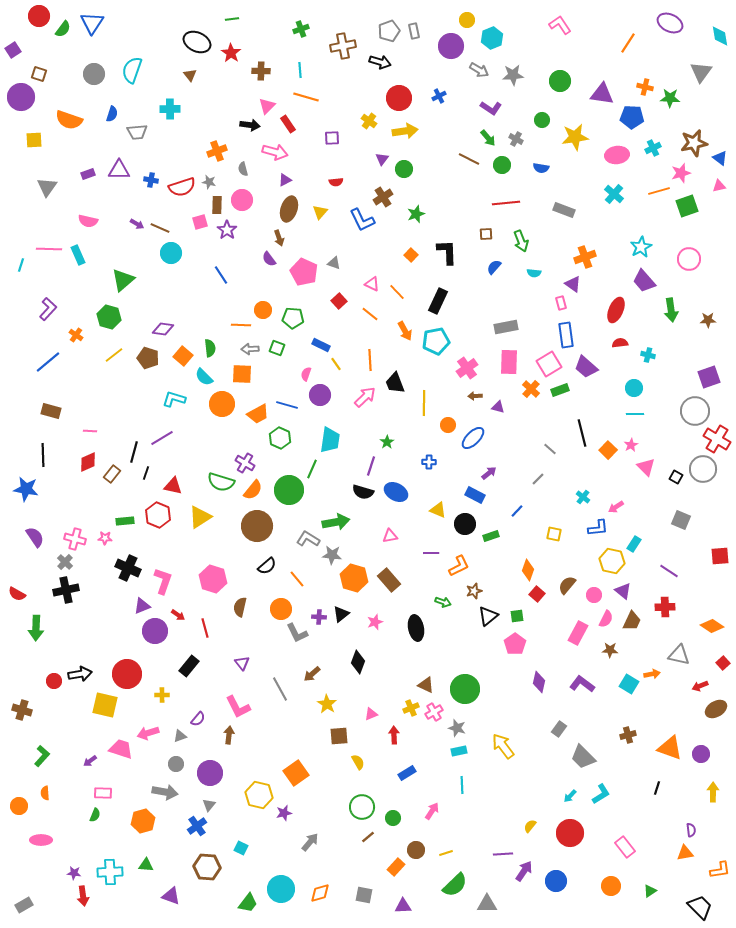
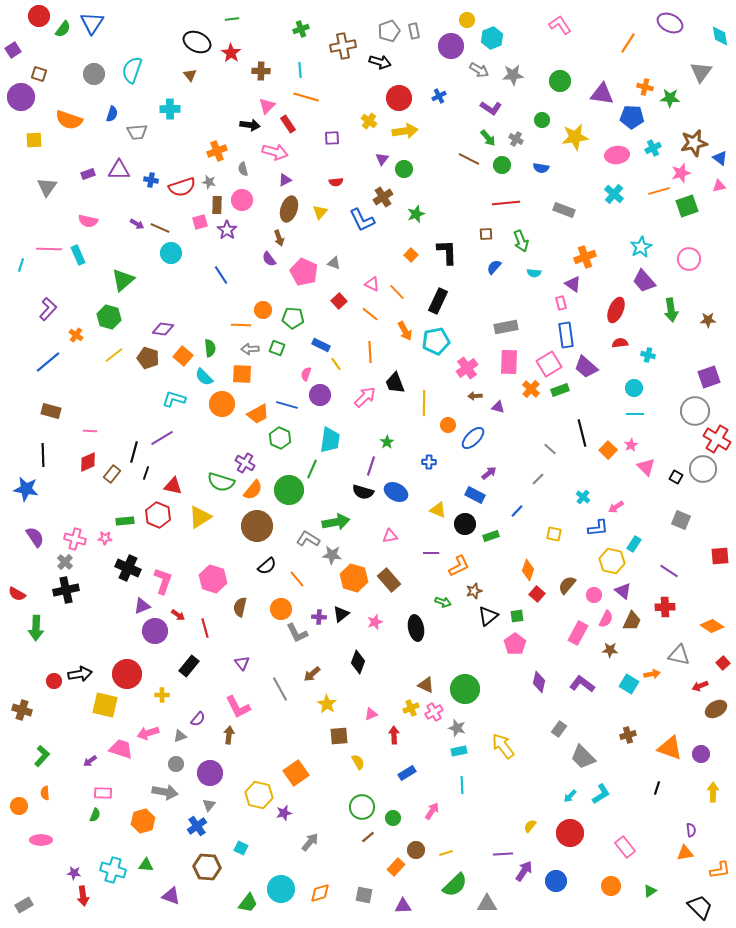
orange line at (370, 360): moved 8 px up
cyan cross at (110, 872): moved 3 px right, 2 px up; rotated 20 degrees clockwise
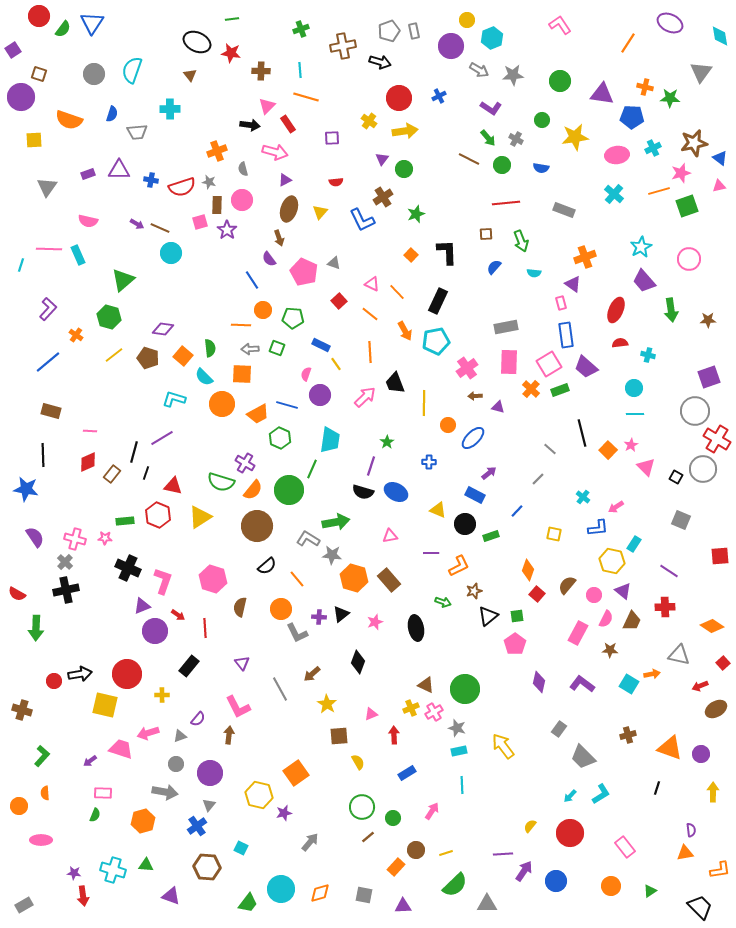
red star at (231, 53): rotated 24 degrees counterclockwise
blue line at (221, 275): moved 31 px right, 5 px down
red line at (205, 628): rotated 12 degrees clockwise
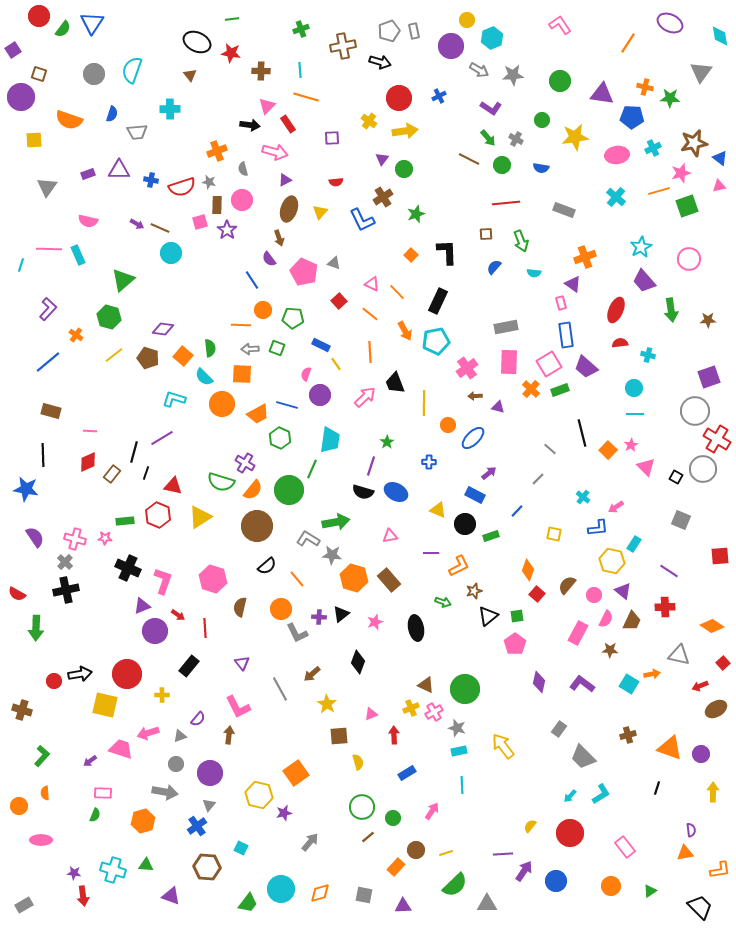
cyan cross at (614, 194): moved 2 px right, 3 px down
yellow semicircle at (358, 762): rotated 14 degrees clockwise
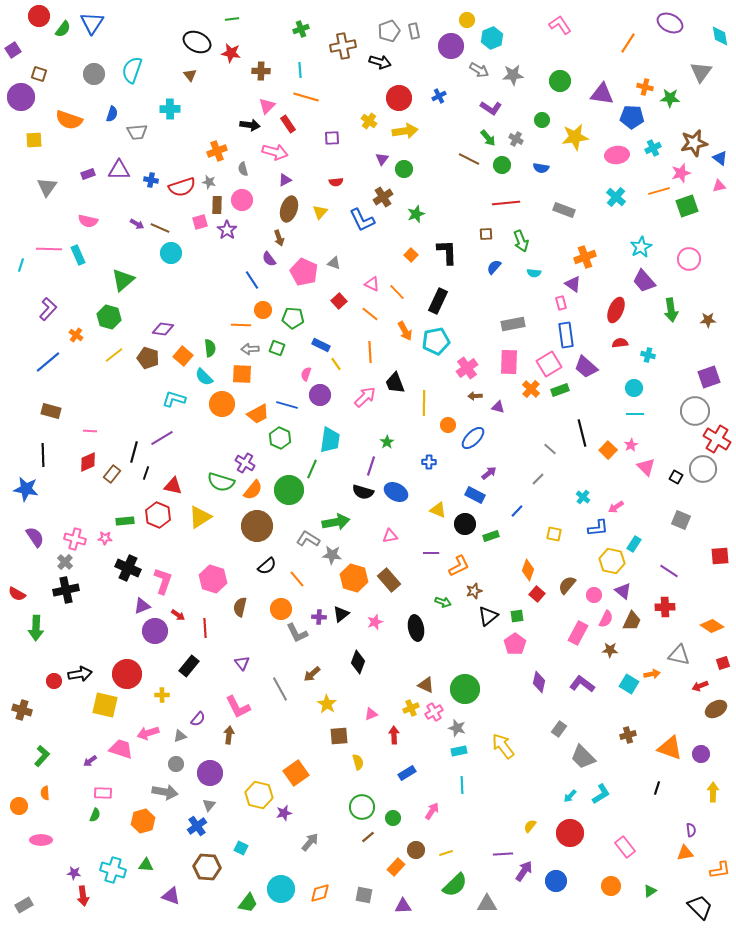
gray rectangle at (506, 327): moved 7 px right, 3 px up
red square at (723, 663): rotated 24 degrees clockwise
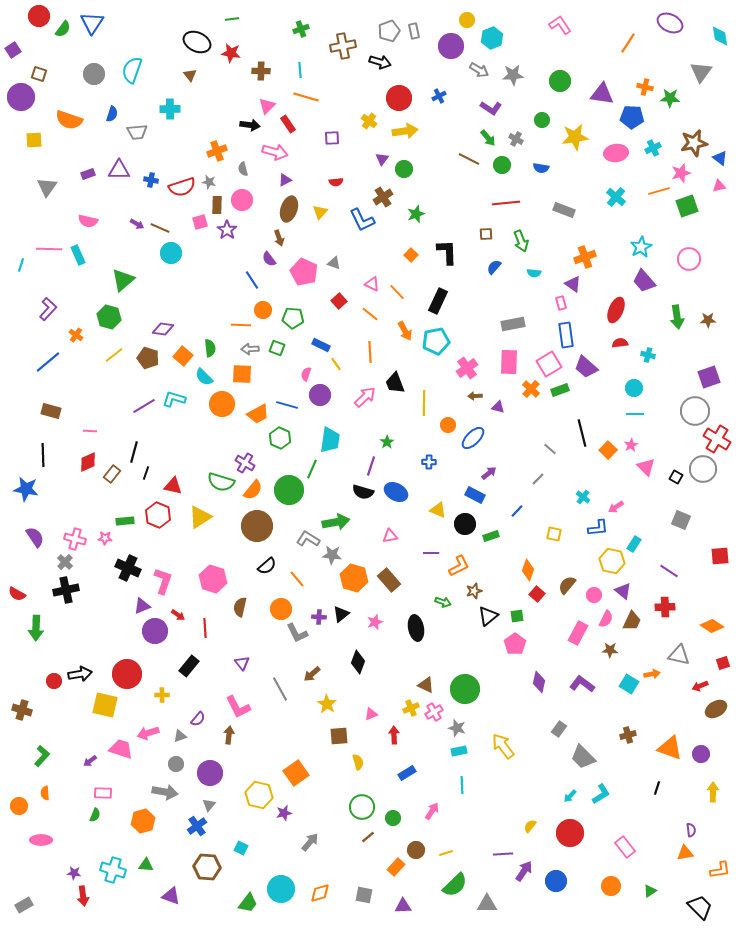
pink ellipse at (617, 155): moved 1 px left, 2 px up
green arrow at (671, 310): moved 6 px right, 7 px down
purple line at (162, 438): moved 18 px left, 32 px up
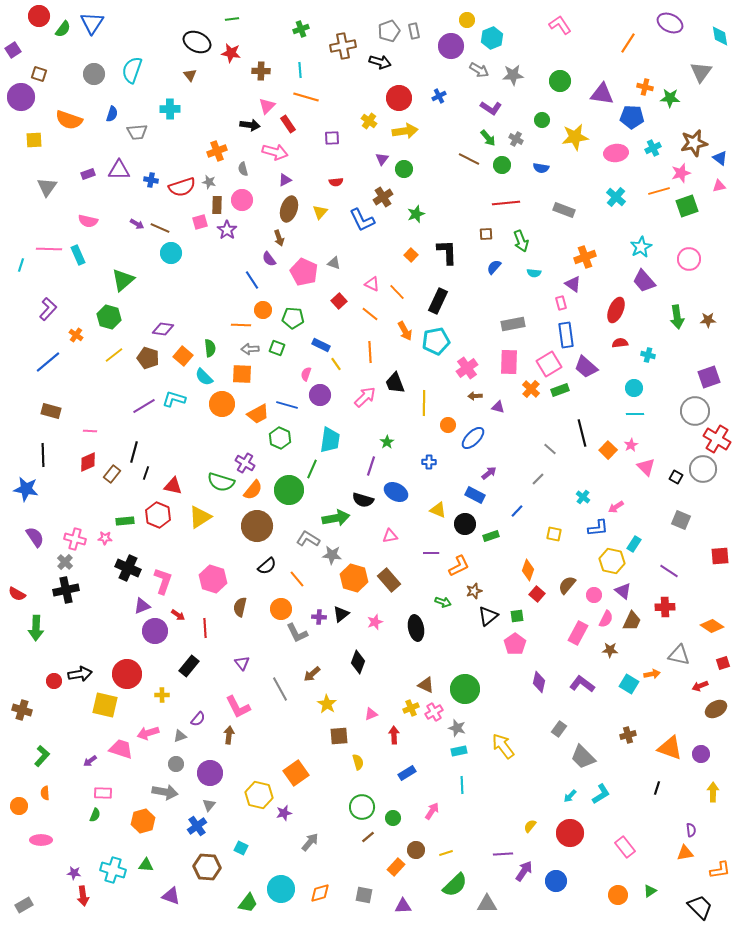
black semicircle at (363, 492): moved 8 px down
green arrow at (336, 522): moved 4 px up
orange circle at (611, 886): moved 7 px right, 9 px down
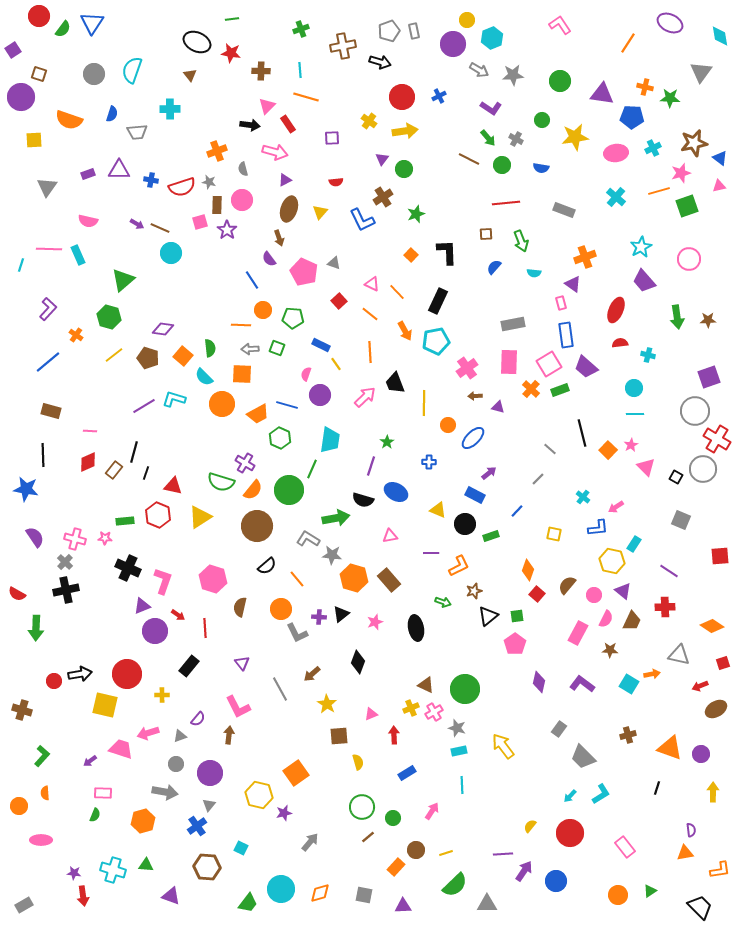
purple circle at (451, 46): moved 2 px right, 2 px up
red circle at (399, 98): moved 3 px right, 1 px up
brown rectangle at (112, 474): moved 2 px right, 4 px up
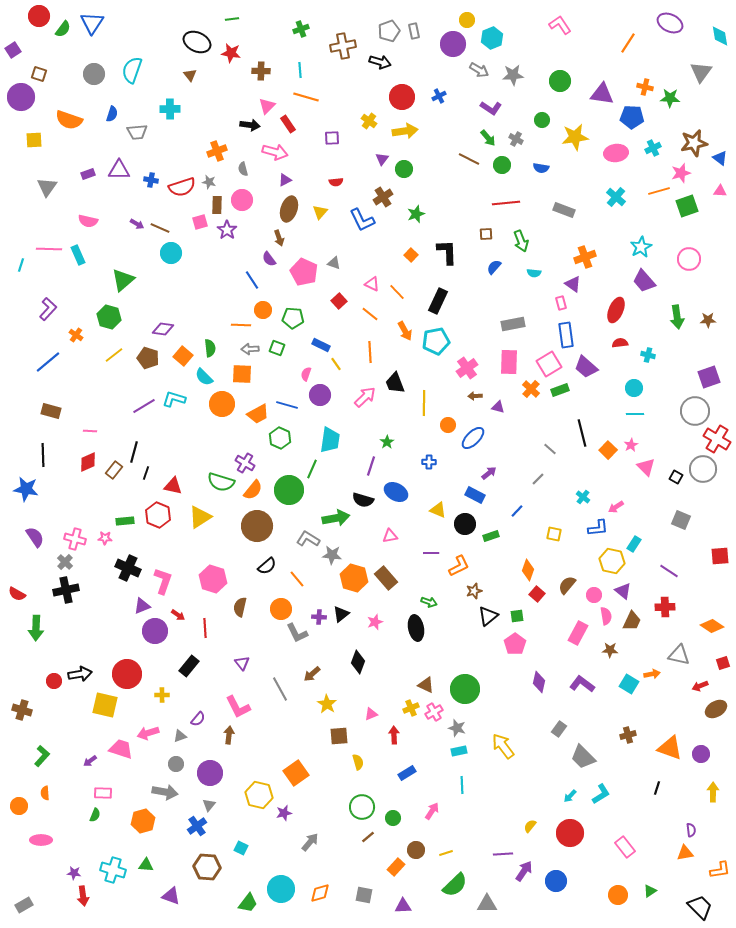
pink triangle at (719, 186): moved 1 px right, 5 px down; rotated 16 degrees clockwise
brown rectangle at (389, 580): moved 3 px left, 2 px up
green arrow at (443, 602): moved 14 px left
pink semicircle at (606, 619): moved 3 px up; rotated 36 degrees counterclockwise
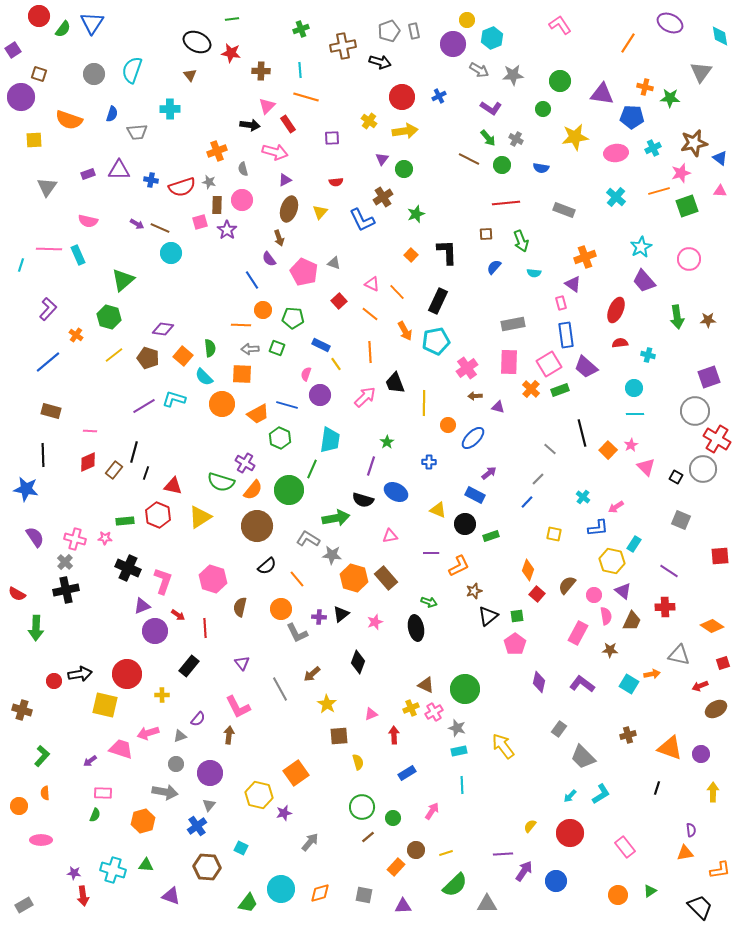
green circle at (542, 120): moved 1 px right, 11 px up
blue line at (517, 511): moved 10 px right, 9 px up
